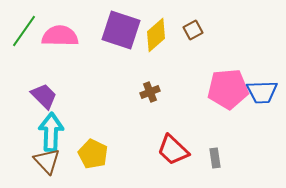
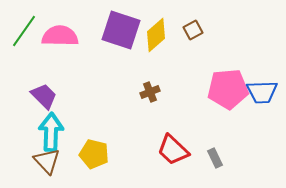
yellow pentagon: moved 1 px right; rotated 12 degrees counterclockwise
gray rectangle: rotated 18 degrees counterclockwise
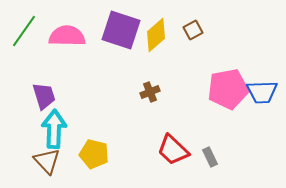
pink semicircle: moved 7 px right
pink pentagon: rotated 6 degrees counterclockwise
purple trapezoid: rotated 28 degrees clockwise
cyan arrow: moved 3 px right, 3 px up
gray rectangle: moved 5 px left, 1 px up
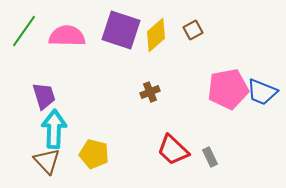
blue trapezoid: rotated 24 degrees clockwise
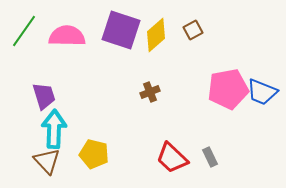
red trapezoid: moved 1 px left, 8 px down
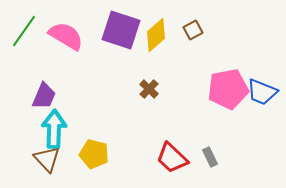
pink semicircle: moved 1 px left; rotated 30 degrees clockwise
brown cross: moved 1 px left, 3 px up; rotated 24 degrees counterclockwise
purple trapezoid: rotated 40 degrees clockwise
brown triangle: moved 2 px up
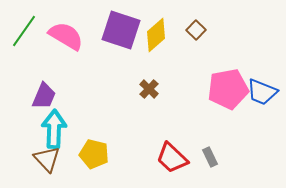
brown square: moved 3 px right; rotated 18 degrees counterclockwise
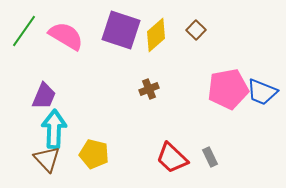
brown cross: rotated 24 degrees clockwise
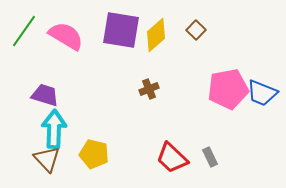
purple square: rotated 9 degrees counterclockwise
blue trapezoid: moved 1 px down
purple trapezoid: moved 1 px right, 1 px up; rotated 96 degrees counterclockwise
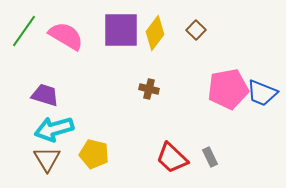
purple square: rotated 9 degrees counterclockwise
yellow diamond: moved 1 px left, 2 px up; rotated 12 degrees counterclockwise
brown cross: rotated 36 degrees clockwise
cyan arrow: rotated 108 degrees counterclockwise
brown triangle: rotated 12 degrees clockwise
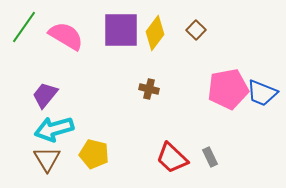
green line: moved 4 px up
purple trapezoid: rotated 68 degrees counterclockwise
